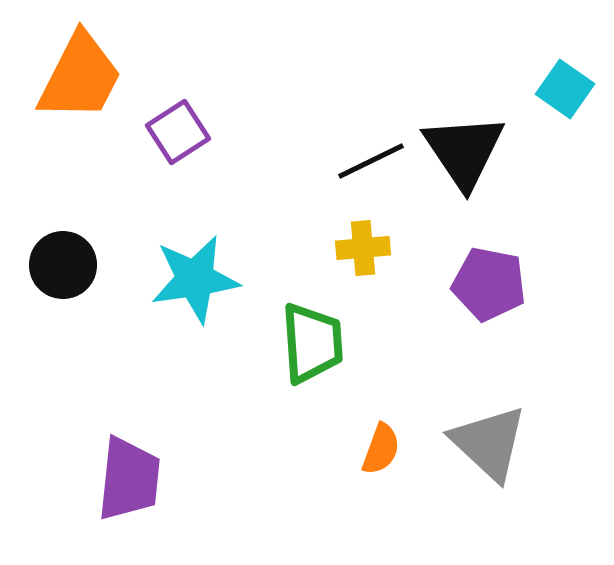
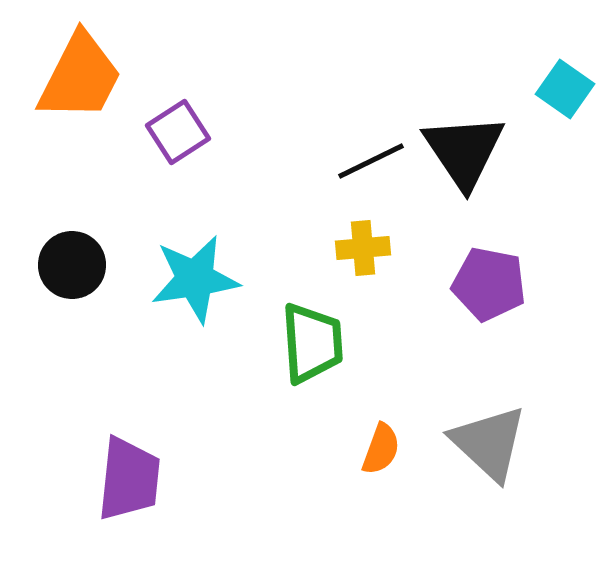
black circle: moved 9 px right
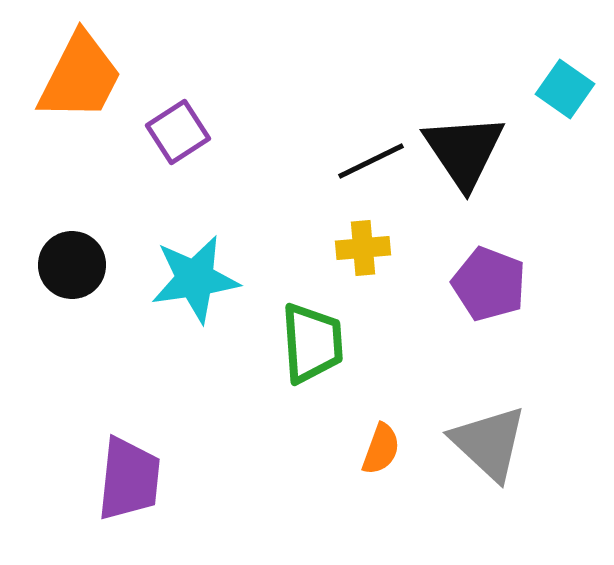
purple pentagon: rotated 10 degrees clockwise
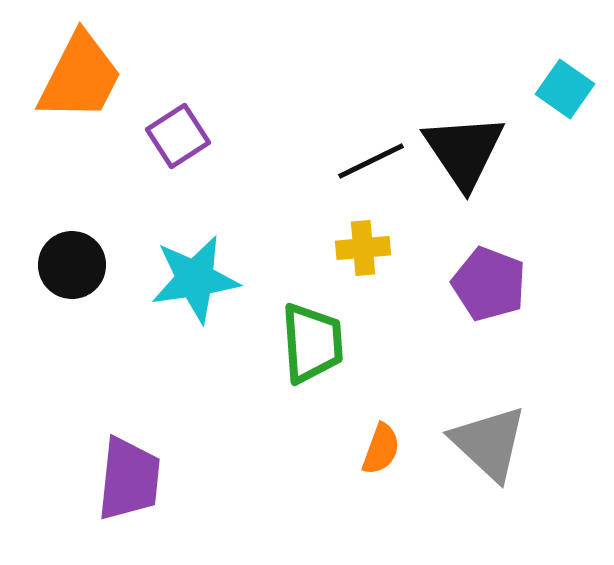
purple square: moved 4 px down
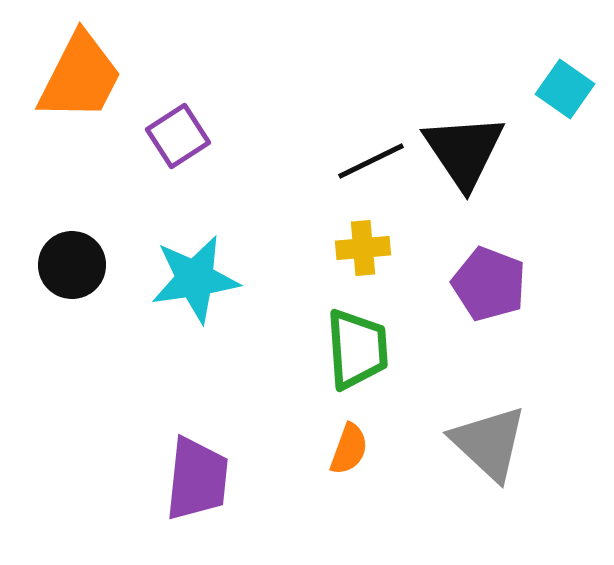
green trapezoid: moved 45 px right, 6 px down
orange semicircle: moved 32 px left
purple trapezoid: moved 68 px right
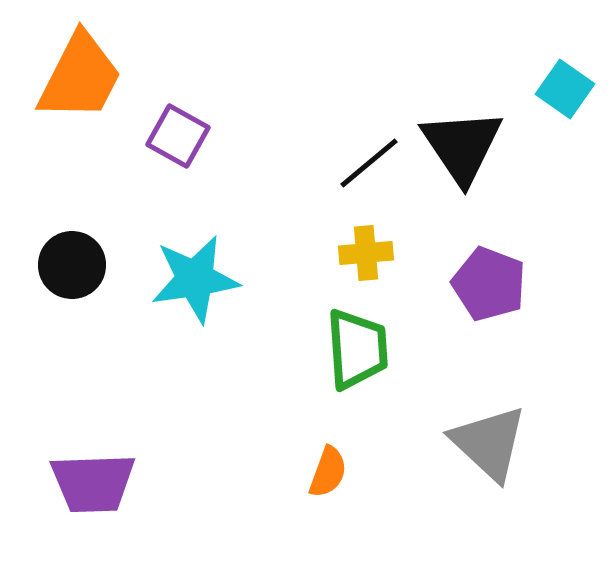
purple square: rotated 28 degrees counterclockwise
black triangle: moved 2 px left, 5 px up
black line: moved 2 px left, 2 px down; rotated 14 degrees counterclockwise
yellow cross: moved 3 px right, 5 px down
orange semicircle: moved 21 px left, 23 px down
purple trapezoid: moved 104 px left, 4 px down; rotated 82 degrees clockwise
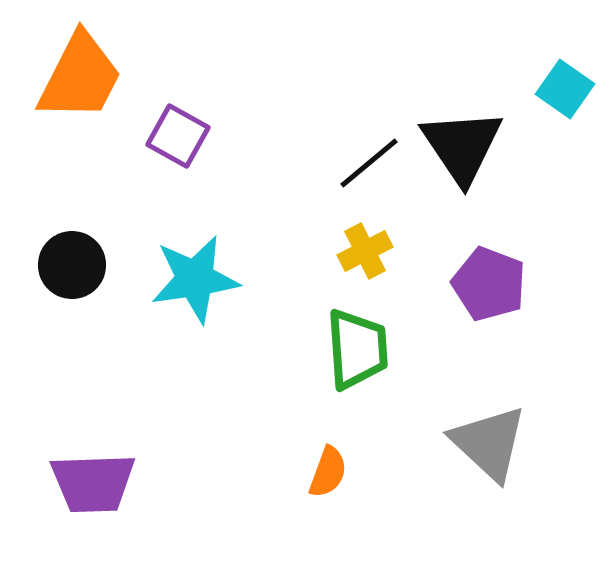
yellow cross: moved 1 px left, 2 px up; rotated 22 degrees counterclockwise
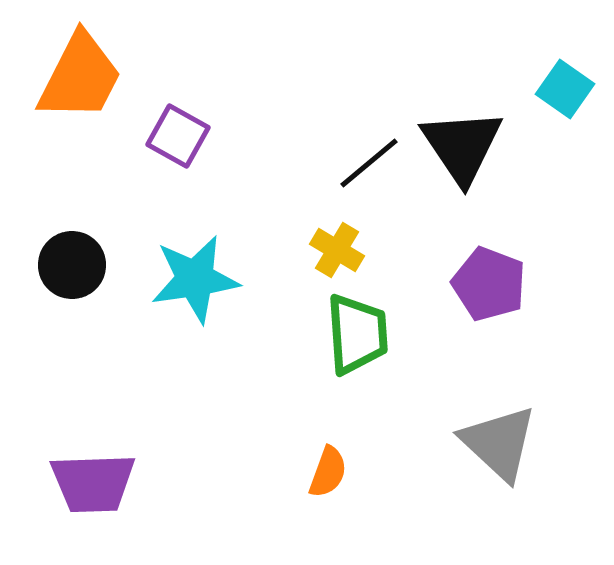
yellow cross: moved 28 px left, 1 px up; rotated 32 degrees counterclockwise
green trapezoid: moved 15 px up
gray triangle: moved 10 px right
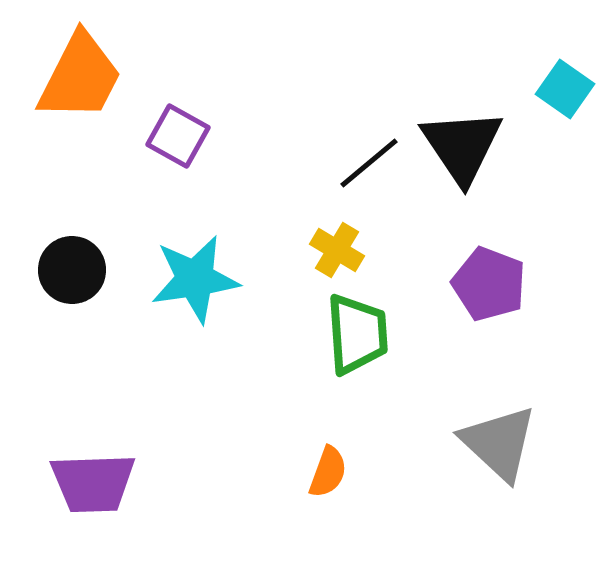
black circle: moved 5 px down
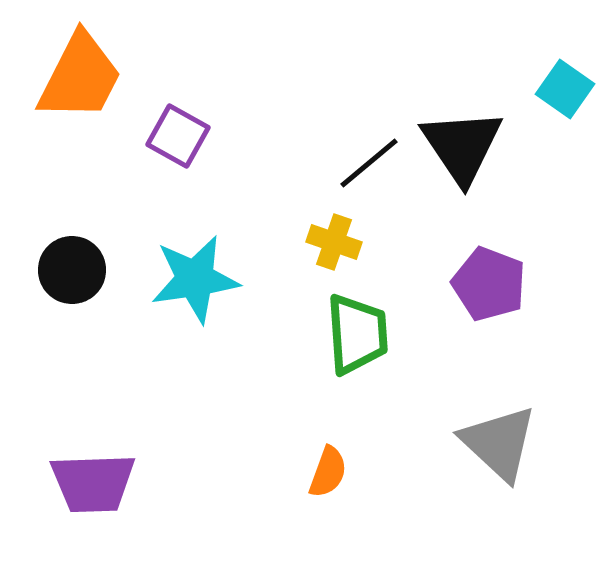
yellow cross: moved 3 px left, 8 px up; rotated 12 degrees counterclockwise
